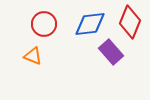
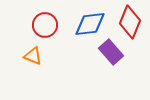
red circle: moved 1 px right, 1 px down
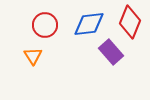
blue diamond: moved 1 px left
orange triangle: rotated 36 degrees clockwise
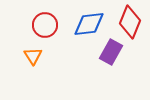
purple rectangle: rotated 70 degrees clockwise
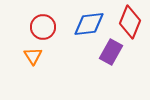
red circle: moved 2 px left, 2 px down
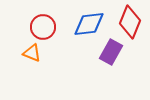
orange triangle: moved 1 px left, 3 px up; rotated 36 degrees counterclockwise
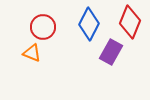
blue diamond: rotated 56 degrees counterclockwise
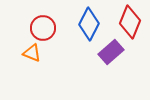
red circle: moved 1 px down
purple rectangle: rotated 20 degrees clockwise
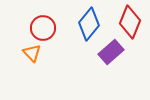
blue diamond: rotated 12 degrees clockwise
orange triangle: rotated 24 degrees clockwise
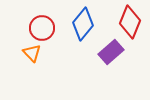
blue diamond: moved 6 px left
red circle: moved 1 px left
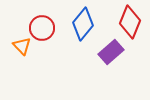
orange triangle: moved 10 px left, 7 px up
